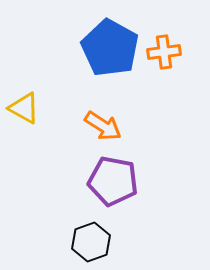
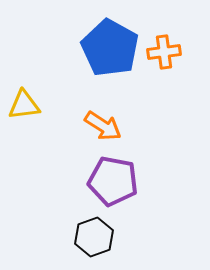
yellow triangle: moved 3 px up; rotated 36 degrees counterclockwise
black hexagon: moved 3 px right, 5 px up
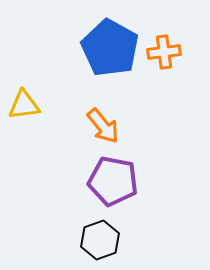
orange arrow: rotated 18 degrees clockwise
black hexagon: moved 6 px right, 3 px down
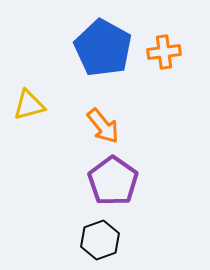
blue pentagon: moved 7 px left
yellow triangle: moved 5 px right; rotated 8 degrees counterclockwise
purple pentagon: rotated 24 degrees clockwise
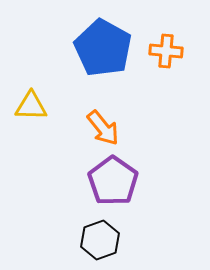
orange cross: moved 2 px right, 1 px up; rotated 12 degrees clockwise
yellow triangle: moved 2 px right, 1 px down; rotated 16 degrees clockwise
orange arrow: moved 2 px down
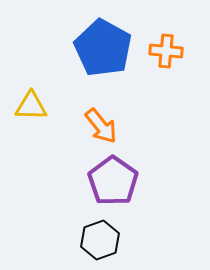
orange arrow: moved 2 px left, 2 px up
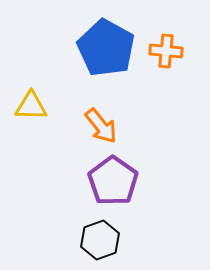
blue pentagon: moved 3 px right
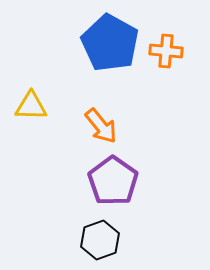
blue pentagon: moved 4 px right, 5 px up
